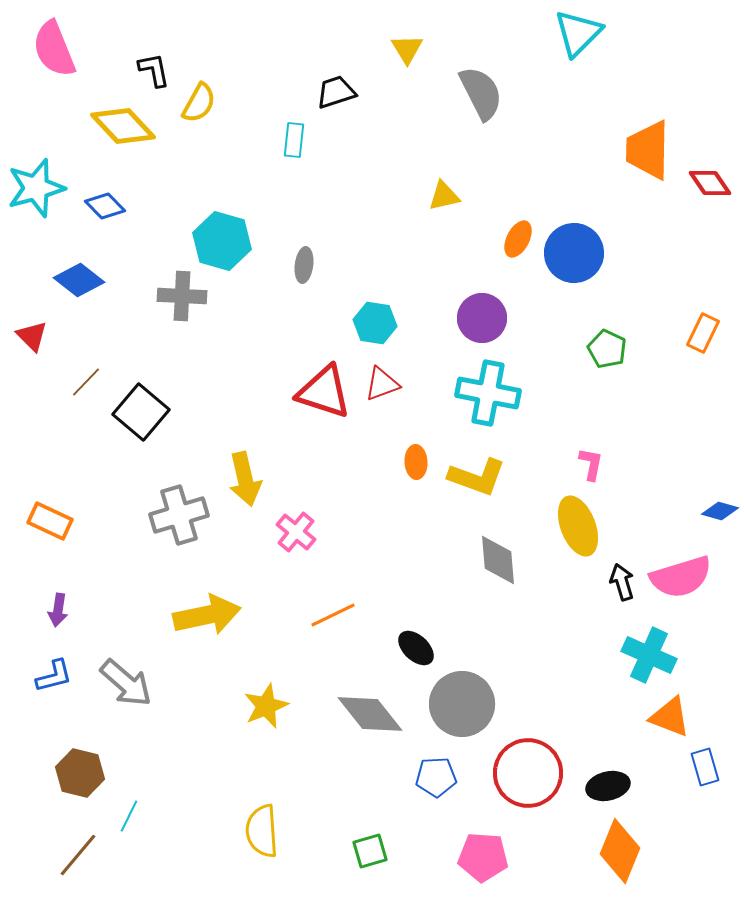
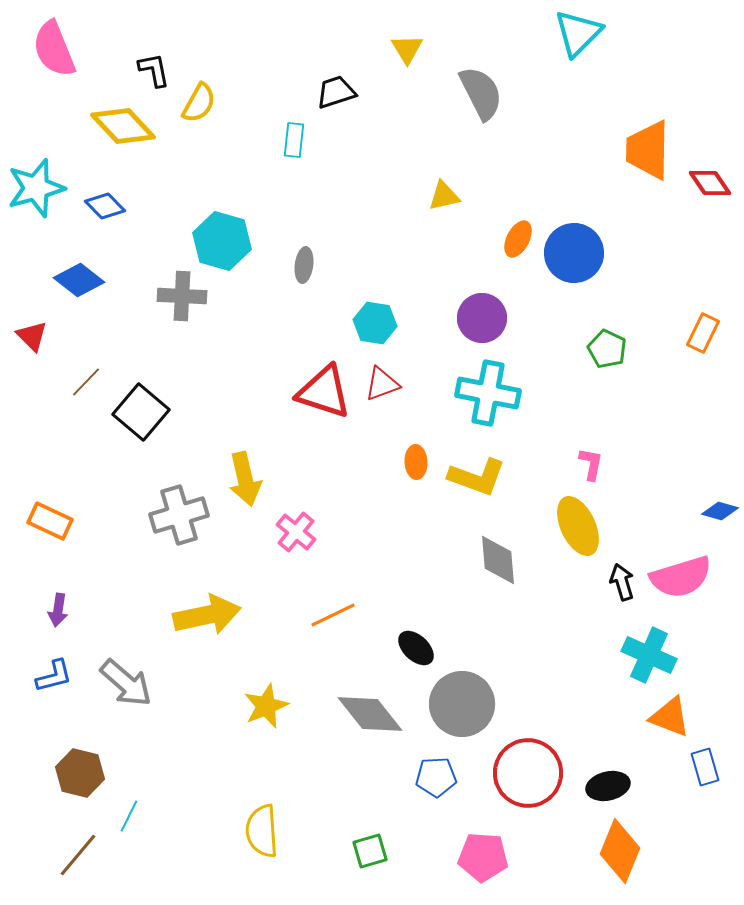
yellow ellipse at (578, 526): rotated 4 degrees counterclockwise
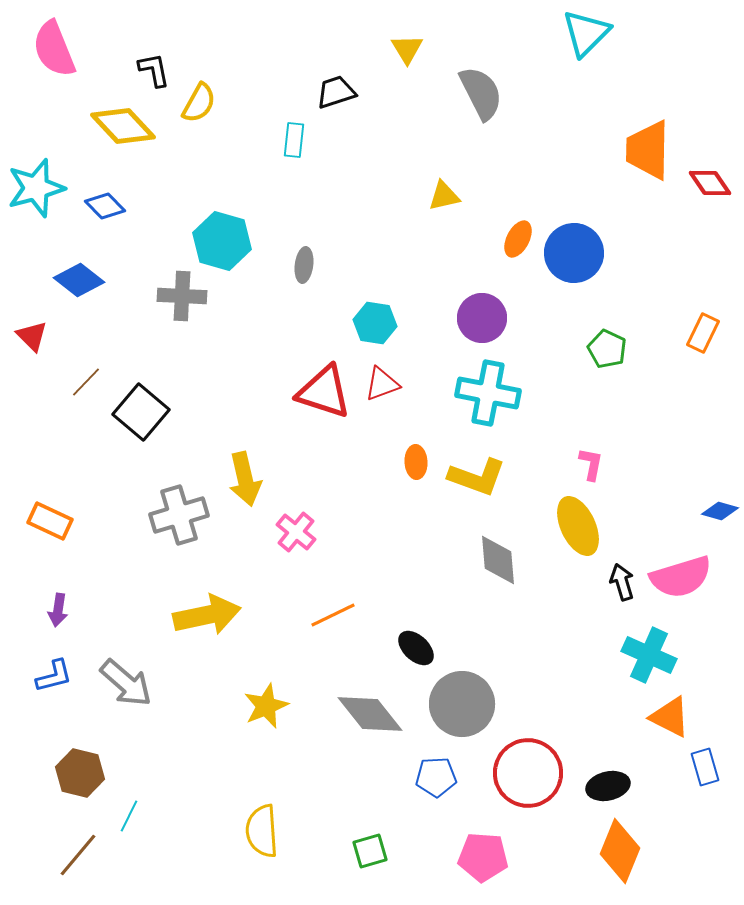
cyan triangle at (578, 33): moved 8 px right
orange triangle at (670, 717): rotated 6 degrees clockwise
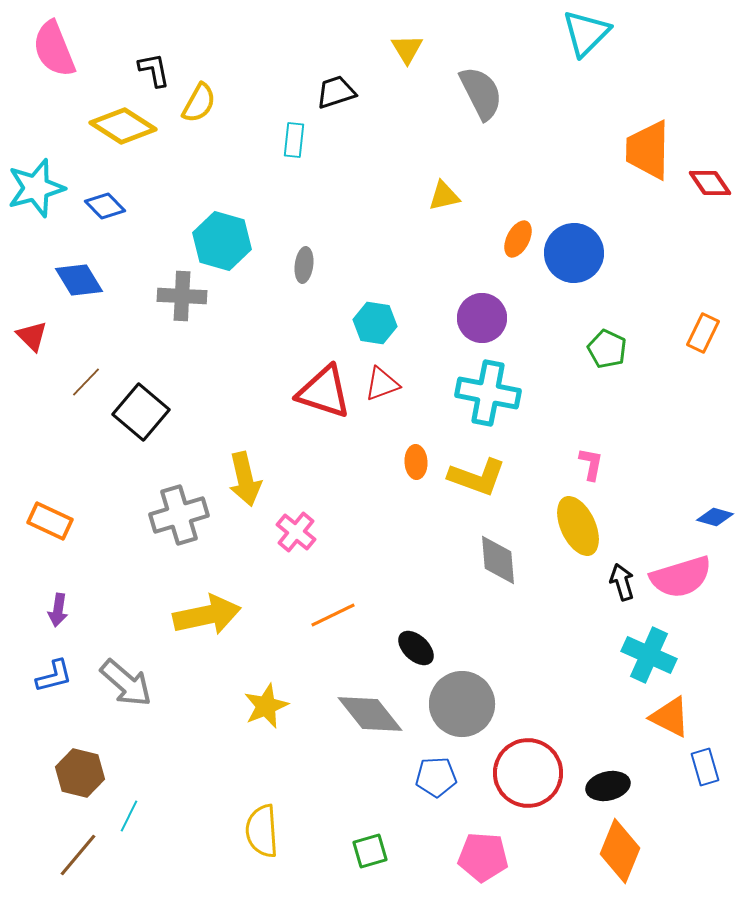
yellow diamond at (123, 126): rotated 14 degrees counterclockwise
blue diamond at (79, 280): rotated 21 degrees clockwise
blue diamond at (720, 511): moved 5 px left, 6 px down
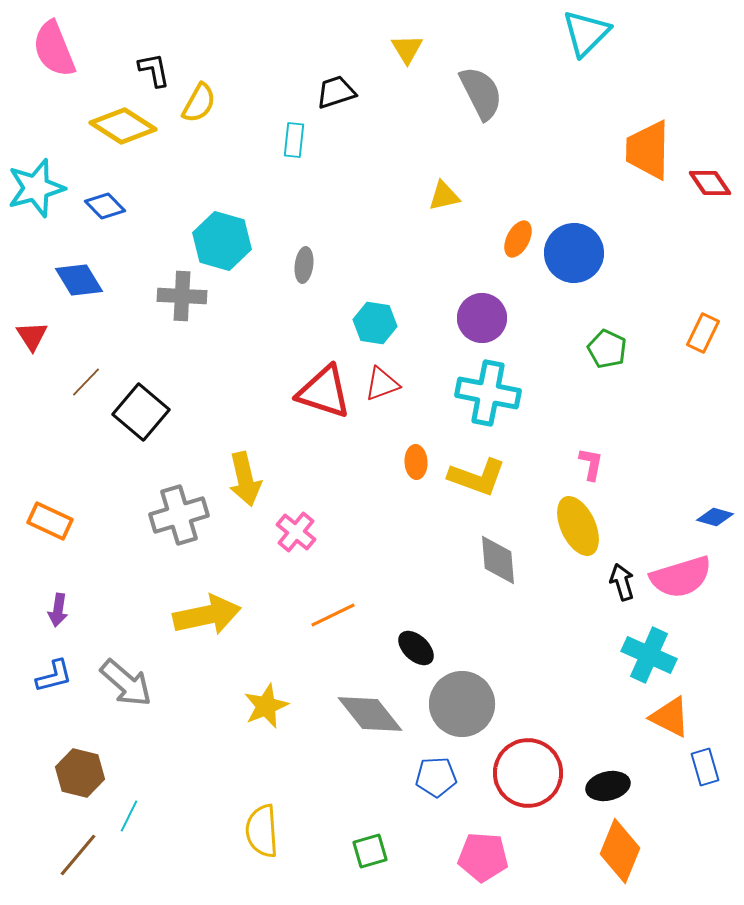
red triangle at (32, 336): rotated 12 degrees clockwise
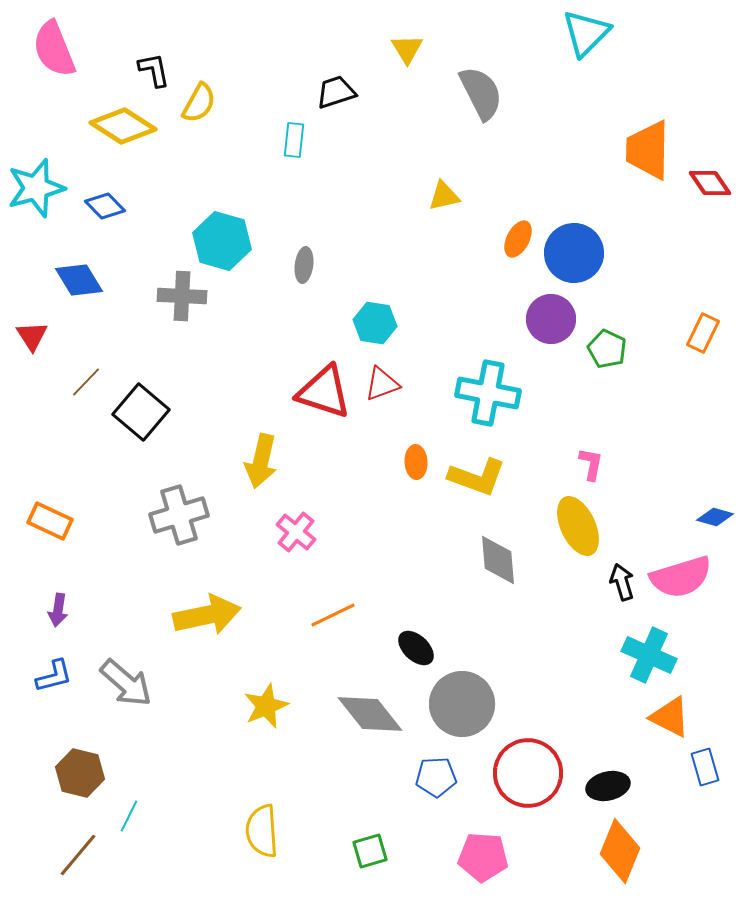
purple circle at (482, 318): moved 69 px right, 1 px down
yellow arrow at (245, 479): moved 16 px right, 18 px up; rotated 26 degrees clockwise
